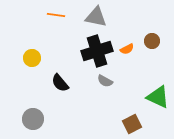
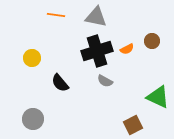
brown square: moved 1 px right, 1 px down
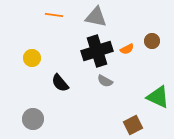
orange line: moved 2 px left
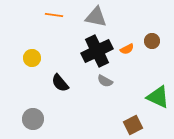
black cross: rotated 8 degrees counterclockwise
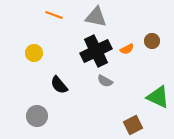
orange line: rotated 12 degrees clockwise
black cross: moved 1 px left
yellow circle: moved 2 px right, 5 px up
black semicircle: moved 1 px left, 2 px down
gray circle: moved 4 px right, 3 px up
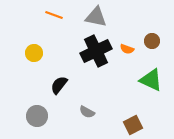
orange semicircle: rotated 48 degrees clockwise
gray semicircle: moved 18 px left, 31 px down
black semicircle: rotated 78 degrees clockwise
green triangle: moved 7 px left, 17 px up
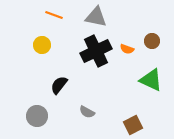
yellow circle: moved 8 px right, 8 px up
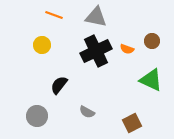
brown square: moved 1 px left, 2 px up
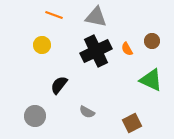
orange semicircle: rotated 40 degrees clockwise
gray circle: moved 2 px left
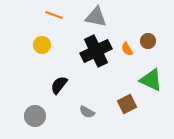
brown circle: moved 4 px left
brown square: moved 5 px left, 19 px up
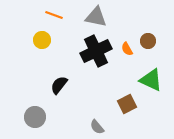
yellow circle: moved 5 px up
gray semicircle: moved 10 px right, 15 px down; rotated 21 degrees clockwise
gray circle: moved 1 px down
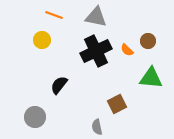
orange semicircle: moved 1 px down; rotated 16 degrees counterclockwise
green triangle: moved 2 px up; rotated 20 degrees counterclockwise
brown square: moved 10 px left
gray semicircle: rotated 28 degrees clockwise
